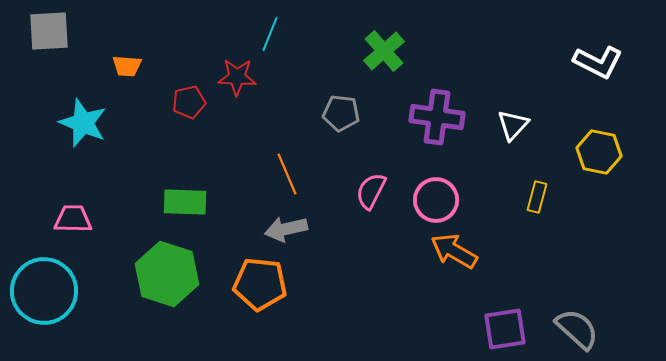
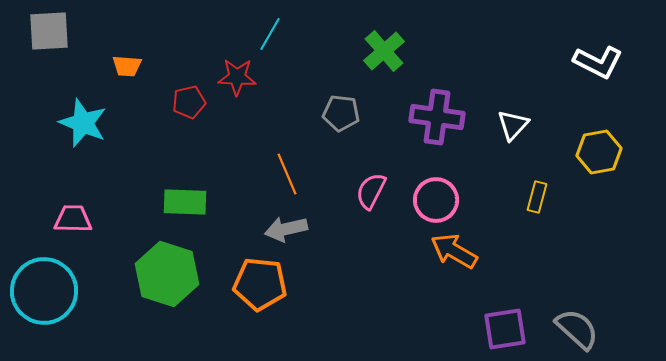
cyan line: rotated 8 degrees clockwise
yellow hexagon: rotated 21 degrees counterclockwise
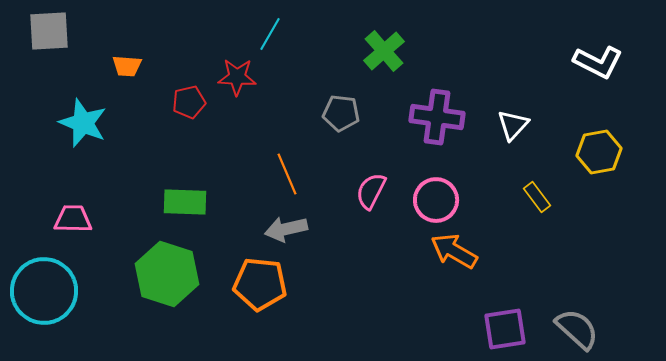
yellow rectangle: rotated 52 degrees counterclockwise
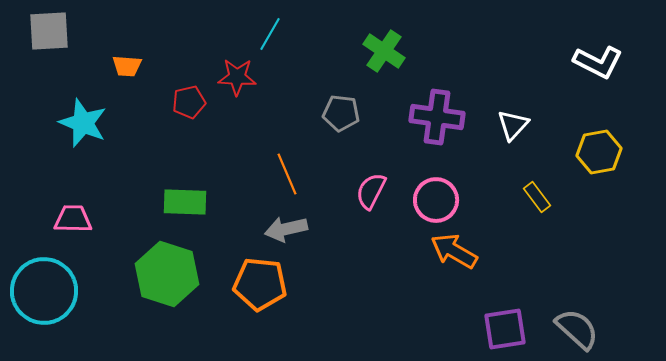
green cross: rotated 15 degrees counterclockwise
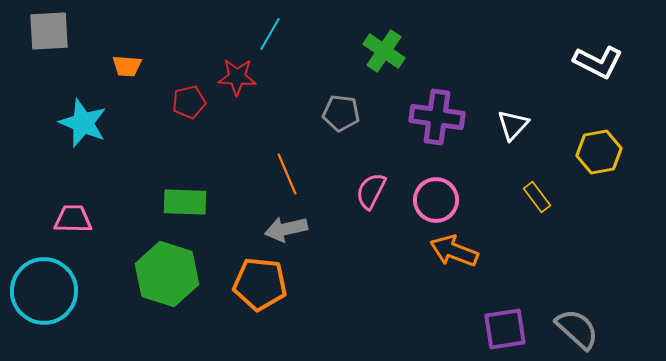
orange arrow: rotated 9 degrees counterclockwise
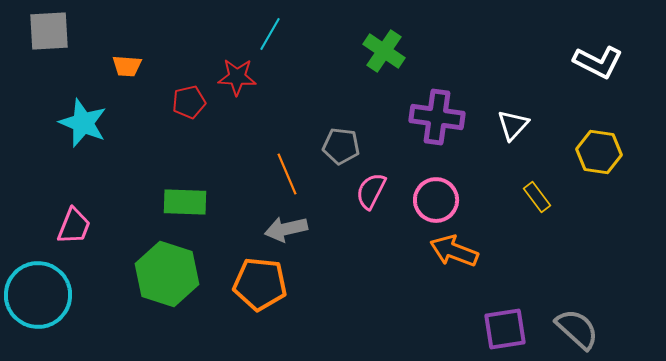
gray pentagon: moved 33 px down
yellow hexagon: rotated 18 degrees clockwise
pink trapezoid: moved 1 px right, 7 px down; rotated 111 degrees clockwise
cyan circle: moved 6 px left, 4 px down
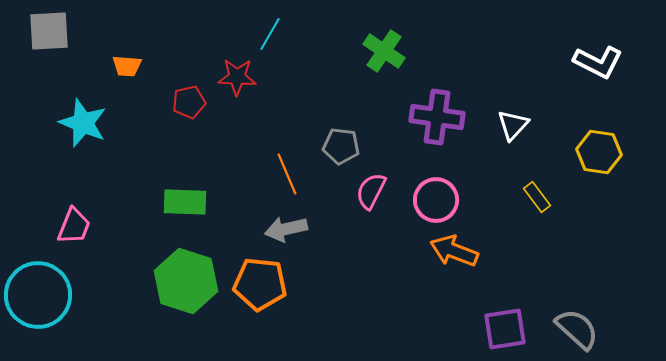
green hexagon: moved 19 px right, 7 px down
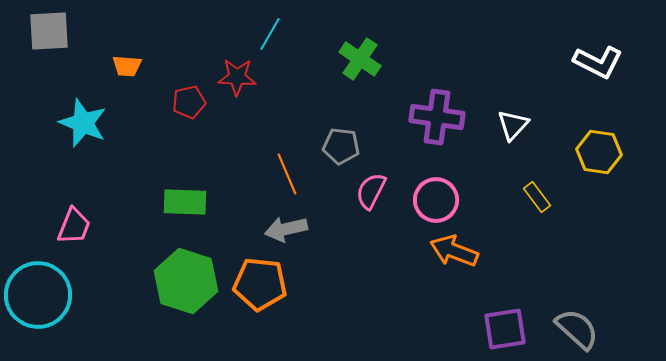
green cross: moved 24 px left, 8 px down
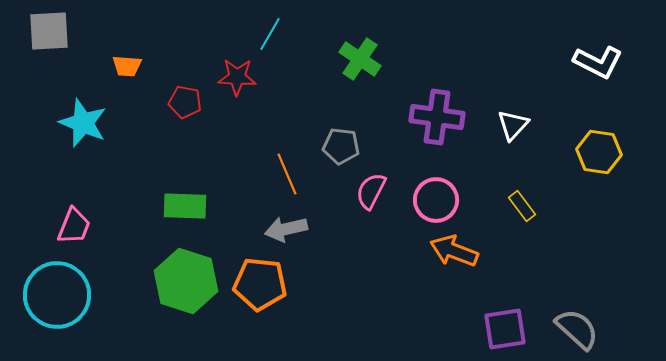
red pentagon: moved 4 px left; rotated 24 degrees clockwise
yellow rectangle: moved 15 px left, 9 px down
green rectangle: moved 4 px down
cyan circle: moved 19 px right
